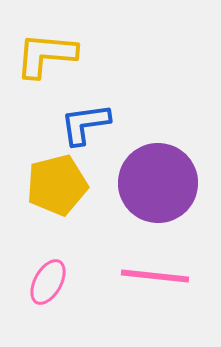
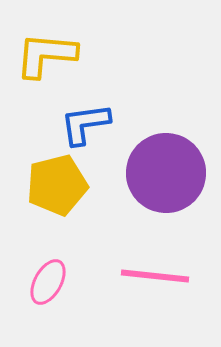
purple circle: moved 8 px right, 10 px up
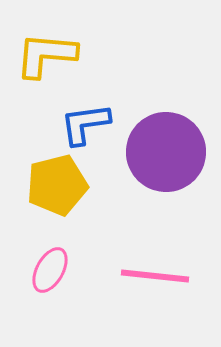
purple circle: moved 21 px up
pink ellipse: moved 2 px right, 12 px up
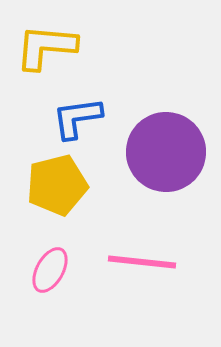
yellow L-shape: moved 8 px up
blue L-shape: moved 8 px left, 6 px up
pink line: moved 13 px left, 14 px up
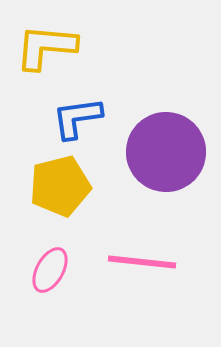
yellow pentagon: moved 3 px right, 1 px down
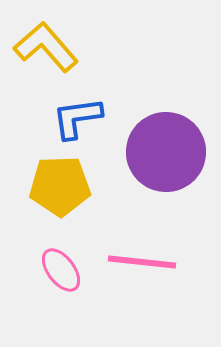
yellow L-shape: rotated 44 degrees clockwise
yellow pentagon: rotated 12 degrees clockwise
pink ellipse: moved 11 px right; rotated 66 degrees counterclockwise
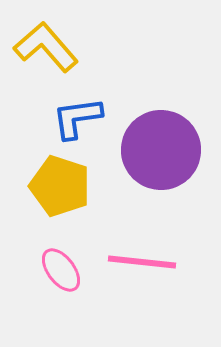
purple circle: moved 5 px left, 2 px up
yellow pentagon: rotated 20 degrees clockwise
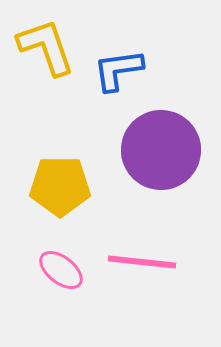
yellow L-shape: rotated 22 degrees clockwise
blue L-shape: moved 41 px right, 48 px up
yellow pentagon: rotated 18 degrees counterclockwise
pink ellipse: rotated 15 degrees counterclockwise
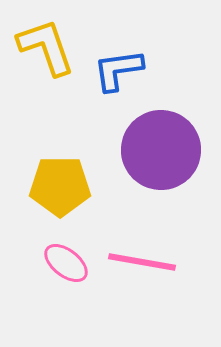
pink line: rotated 4 degrees clockwise
pink ellipse: moved 5 px right, 7 px up
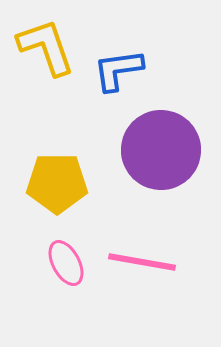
yellow pentagon: moved 3 px left, 3 px up
pink ellipse: rotated 24 degrees clockwise
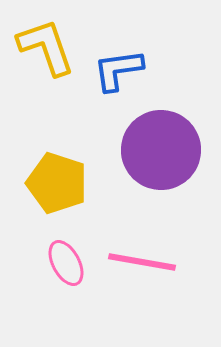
yellow pentagon: rotated 18 degrees clockwise
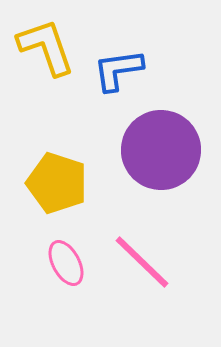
pink line: rotated 34 degrees clockwise
